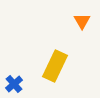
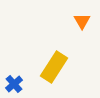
yellow rectangle: moved 1 px left, 1 px down; rotated 8 degrees clockwise
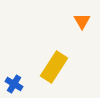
blue cross: rotated 18 degrees counterclockwise
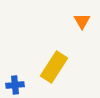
blue cross: moved 1 px right, 1 px down; rotated 36 degrees counterclockwise
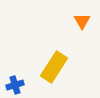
blue cross: rotated 12 degrees counterclockwise
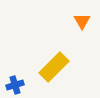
yellow rectangle: rotated 12 degrees clockwise
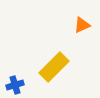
orange triangle: moved 4 px down; rotated 36 degrees clockwise
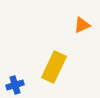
yellow rectangle: rotated 20 degrees counterclockwise
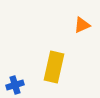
yellow rectangle: rotated 12 degrees counterclockwise
